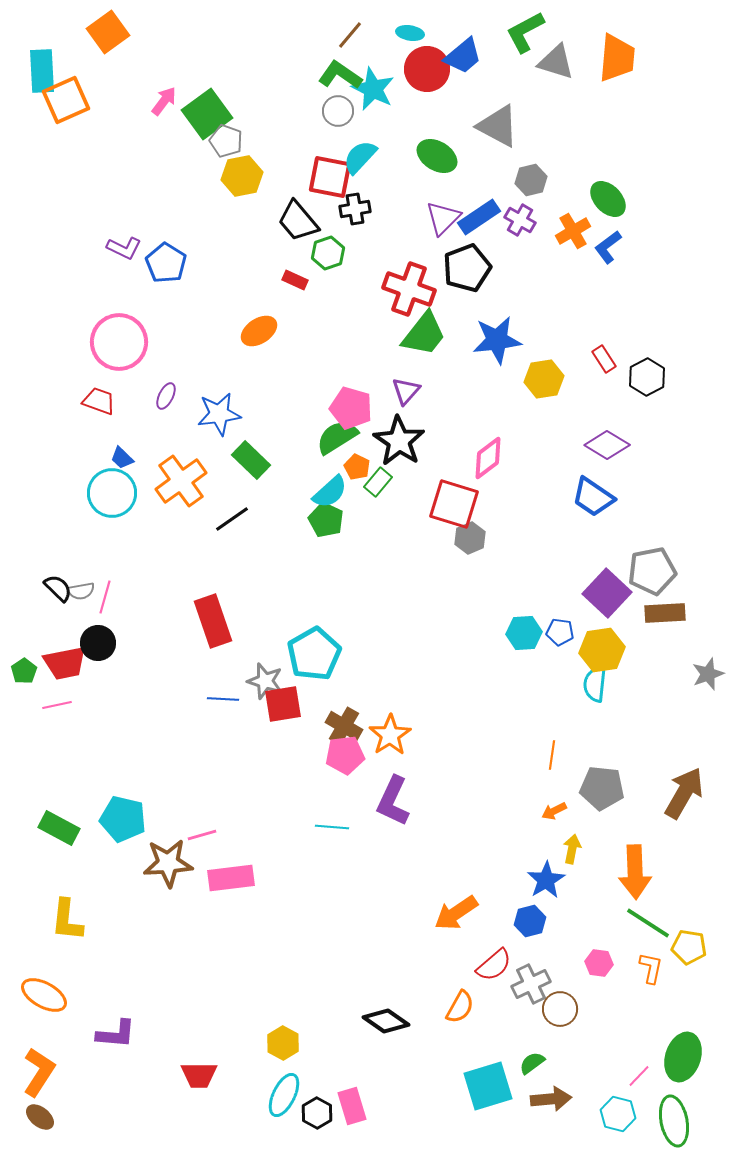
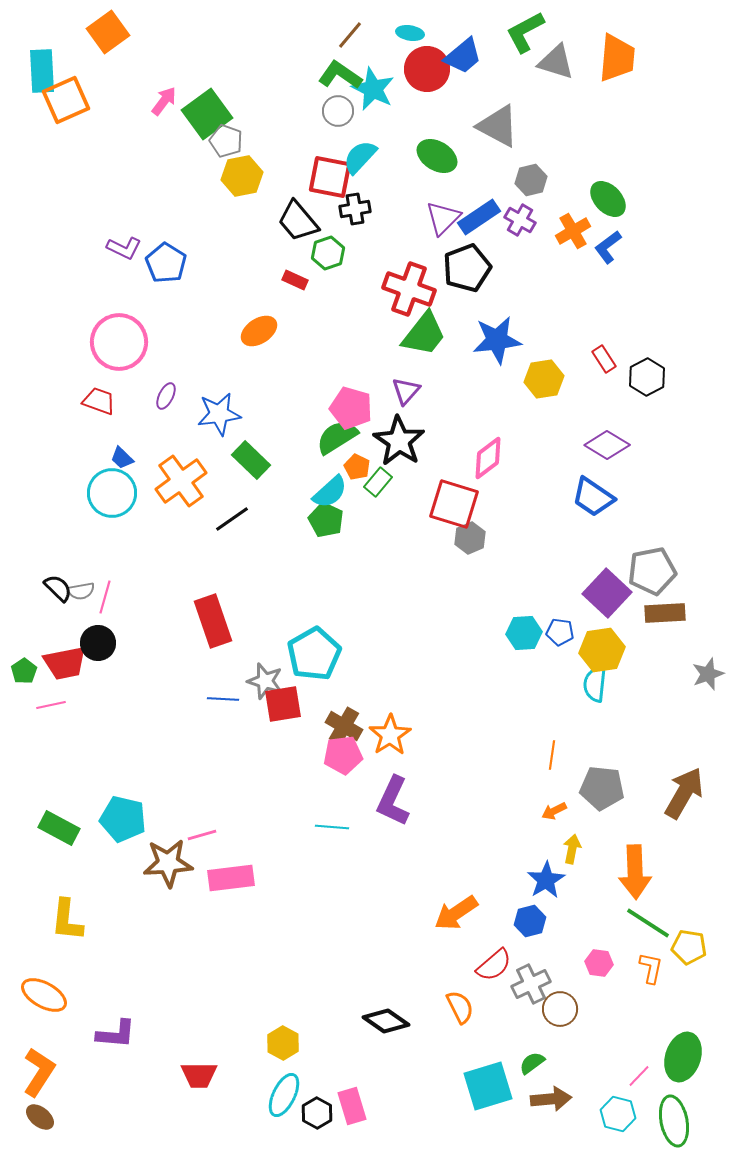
pink line at (57, 705): moved 6 px left
pink pentagon at (345, 755): moved 2 px left
orange semicircle at (460, 1007): rotated 56 degrees counterclockwise
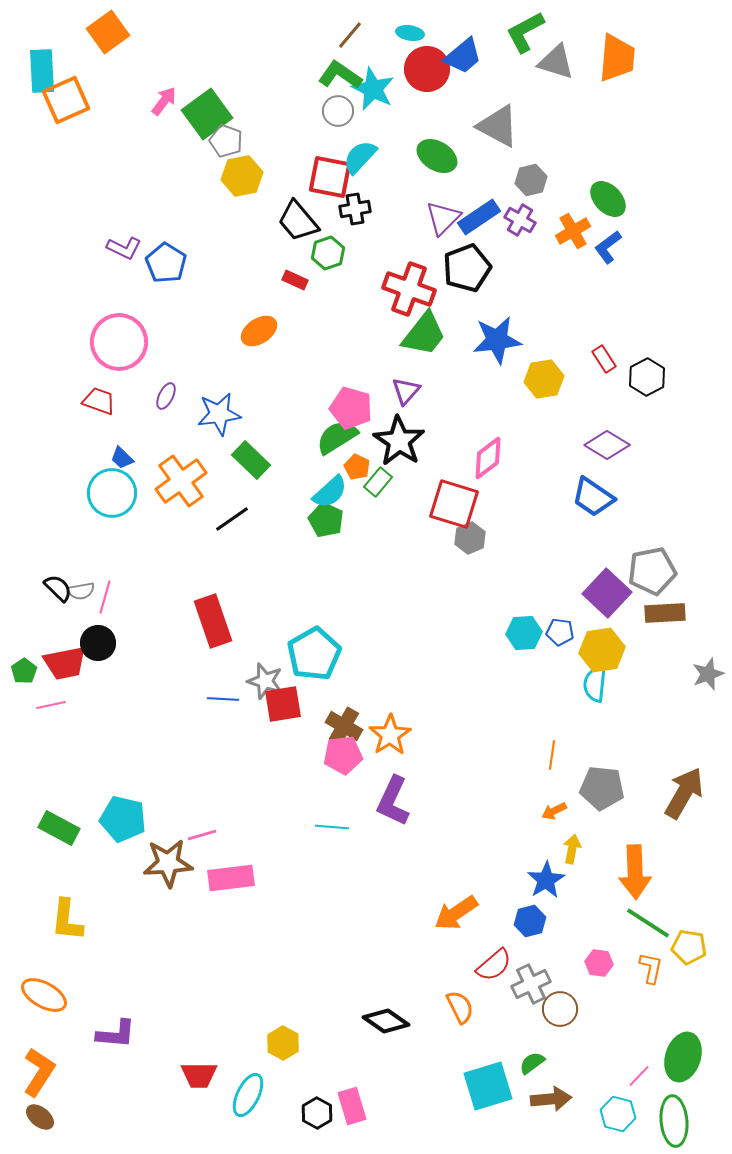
cyan ellipse at (284, 1095): moved 36 px left
green ellipse at (674, 1121): rotated 6 degrees clockwise
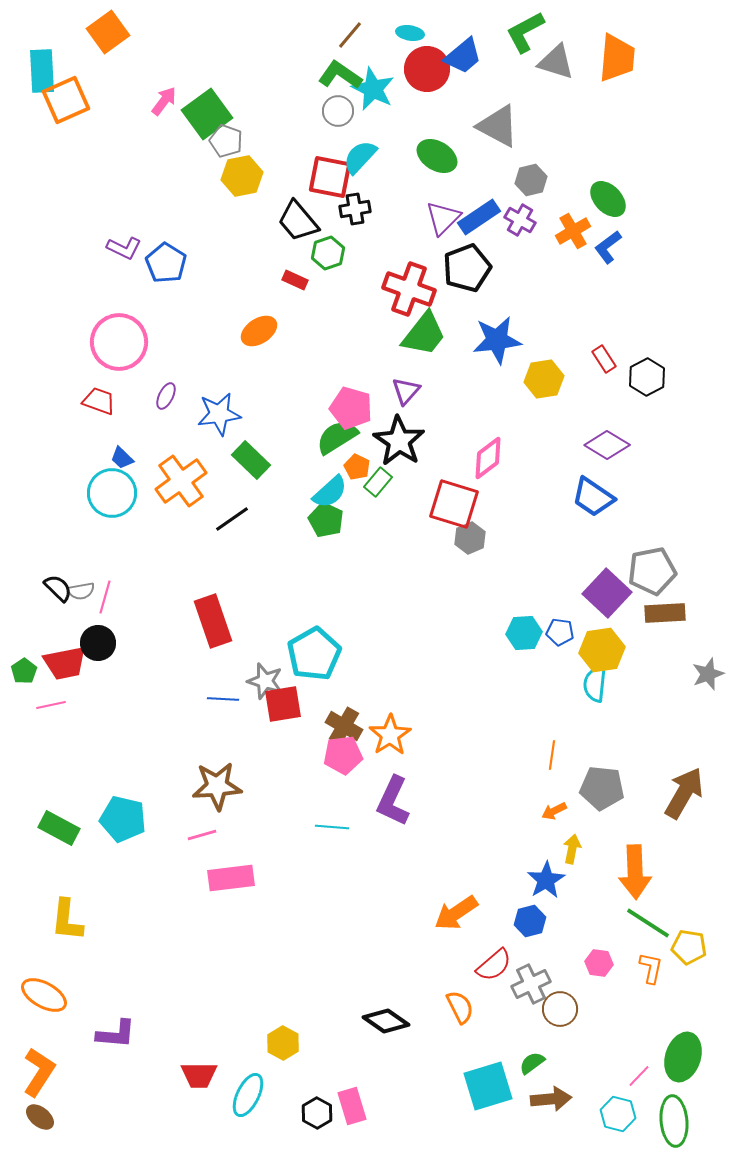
brown star at (168, 863): moved 49 px right, 77 px up
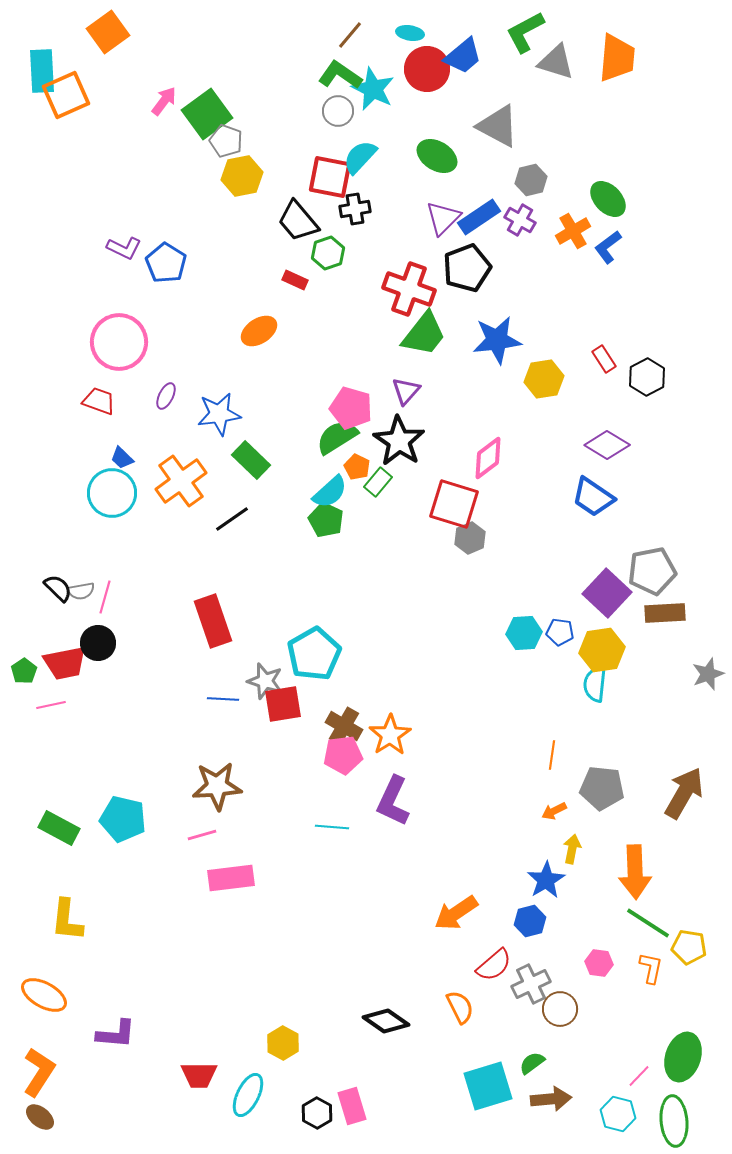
orange square at (66, 100): moved 5 px up
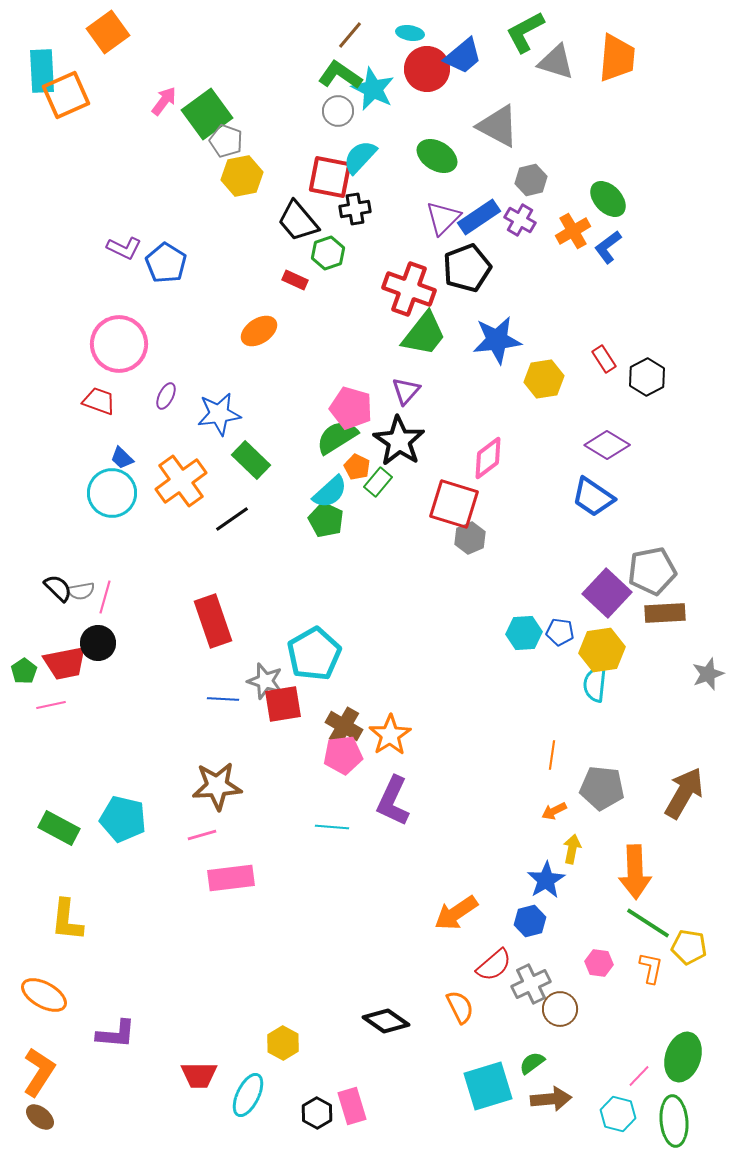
pink circle at (119, 342): moved 2 px down
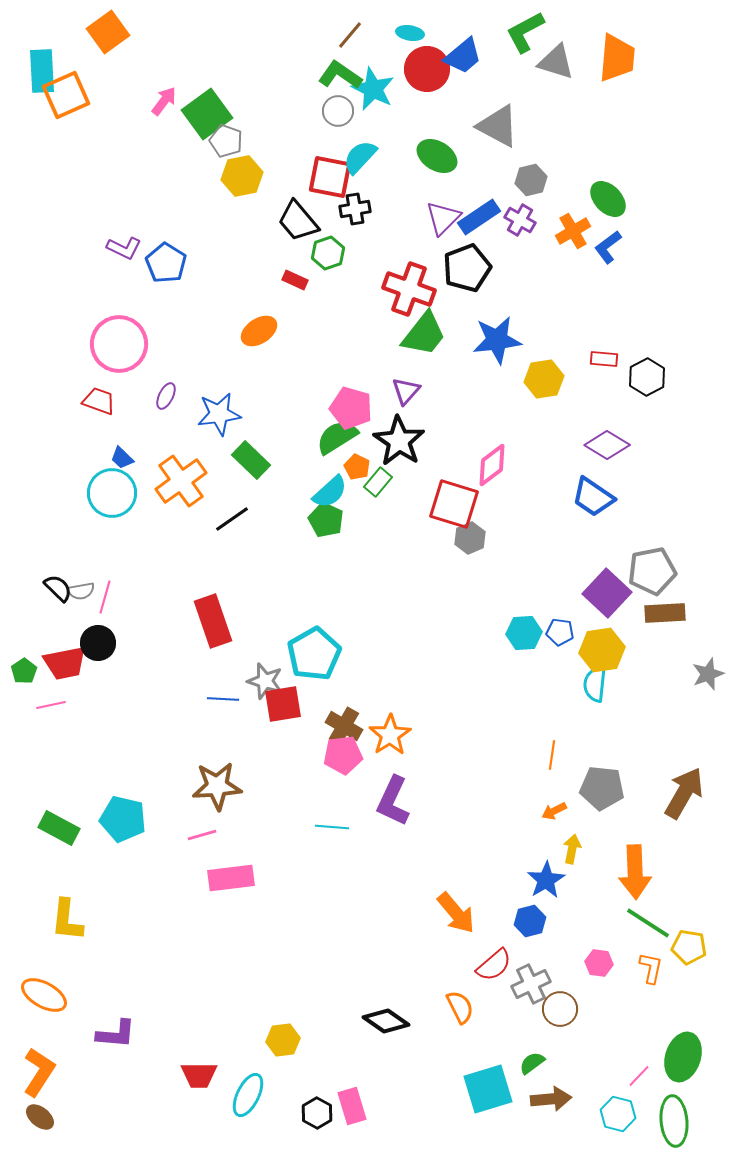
red rectangle at (604, 359): rotated 52 degrees counterclockwise
pink diamond at (488, 458): moved 4 px right, 7 px down
orange arrow at (456, 913): rotated 96 degrees counterclockwise
yellow hexagon at (283, 1043): moved 3 px up; rotated 24 degrees clockwise
cyan square at (488, 1086): moved 3 px down
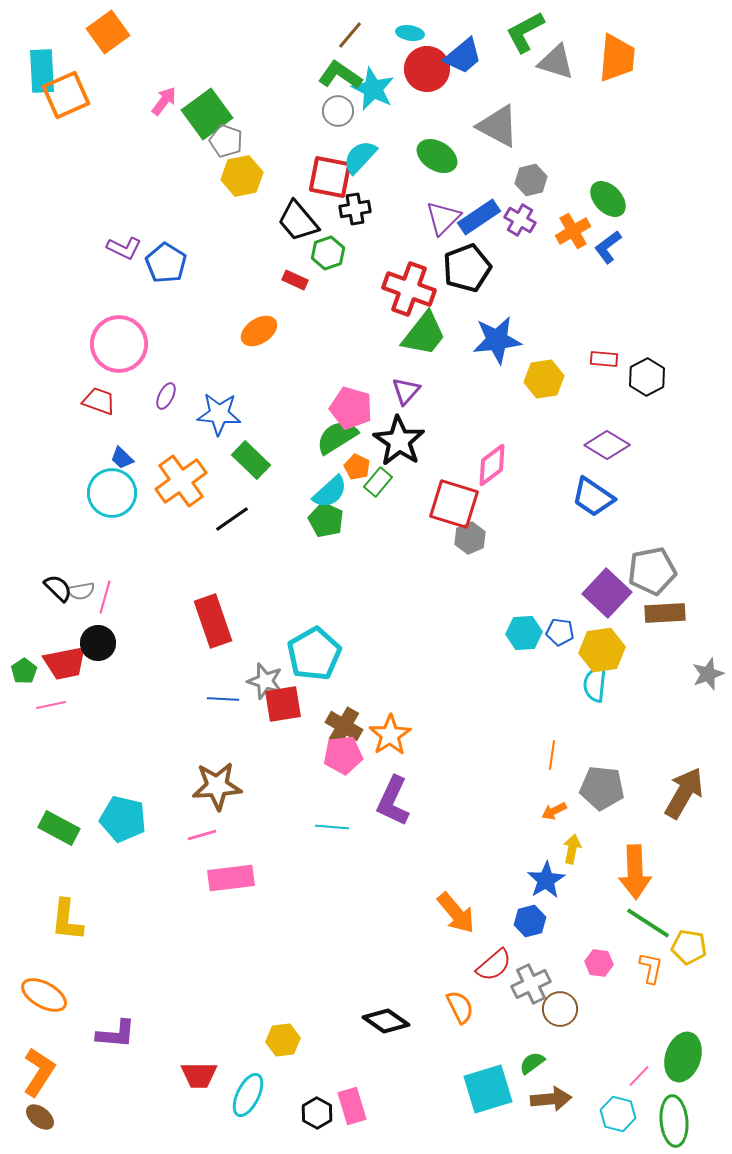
blue star at (219, 414): rotated 12 degrees clockwise
